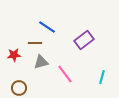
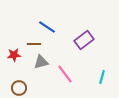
brown line: moved 1 px left, 1 px down
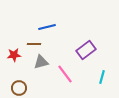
blue line: rotated 48 degrees counterclockwise
purple rectangle: moved 2 px right, 10 px down
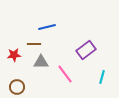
gray triangle: rotated 14 degrees clockwise
brown circle: moved 2 px left, 1 px up
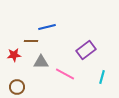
brown line: moved 3 px left, 3 px up
pink line: rotated 24 degrees counterclockwise
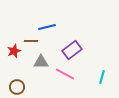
purple rectangle: moved 14 px left
red star: moved 4 px up; rotated 16 degrees counterclockwise
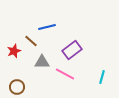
brown line: rotated 40 degrees clockwise
gray triangle: moved 1 px right
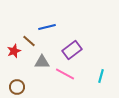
brown line: moved 2 px left
cyan line: moved 1 px left, 1 px up
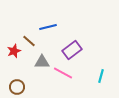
blue line: moved 1 px right
pink line: moved 2 px left, 1 px up
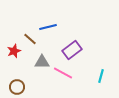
brown line: moved 1 px right, 2 px up
